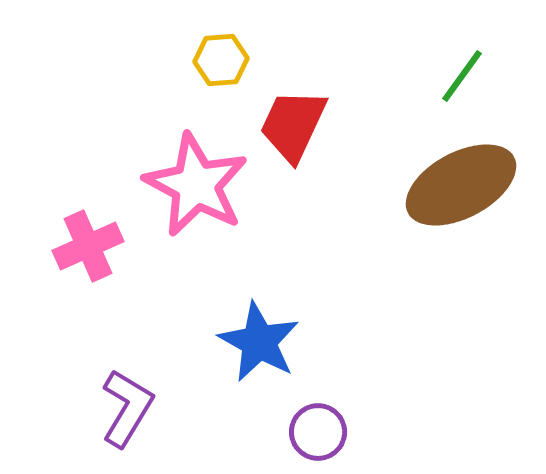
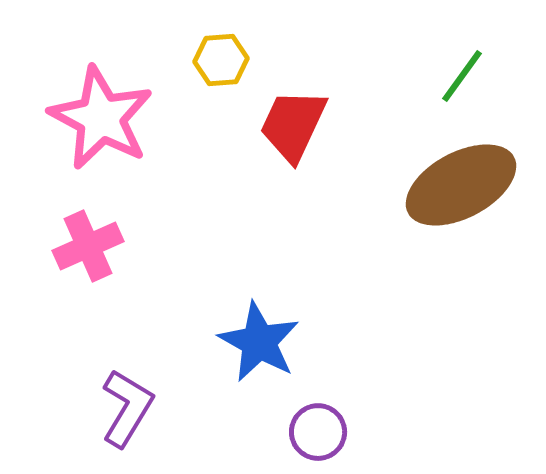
pink star: moved 95 px left, 67 px up
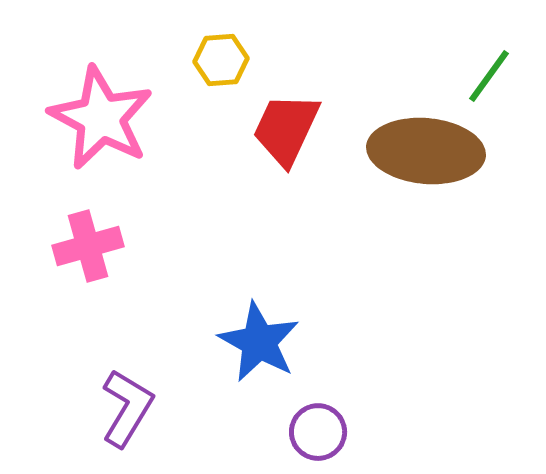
green line: moved 27 px right
red trapezoid: moved 7 px left, 4 px down
brown ellipse: moved 35 px left, 34 px up; rotated 33 degrees clockwise
pink cross: rotated 8 degrees clockwise
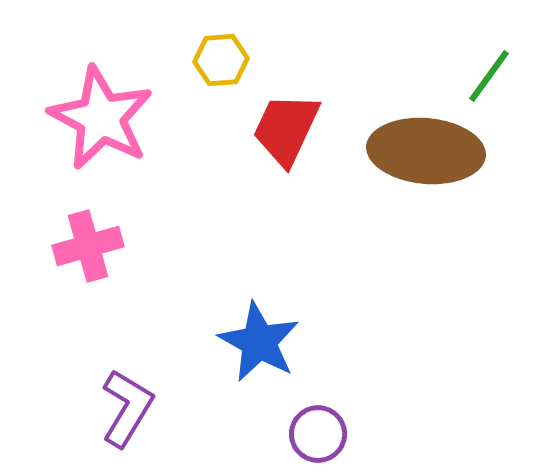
purple circle: moved 2 px down
